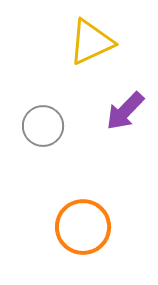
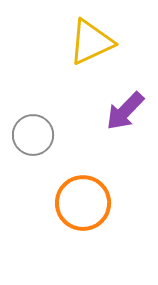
gray circle: moved 10 px left, 9 px down
orange circle: moved 24 px up
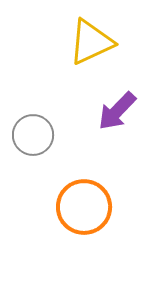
purple arrow: moved 8 px left
orange circle: moved 1 px right, 4 px down
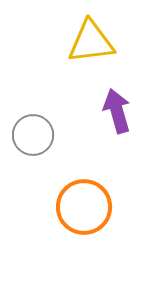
yellow triangle: rotated 18 degrees clockwise
purple arrow: rotated 120 degrees clockwise
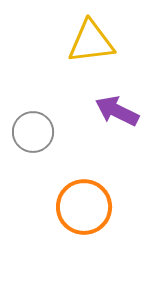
purple arrow: rotated 48 degrees counterclockwise
gray circle: moved 3 px up
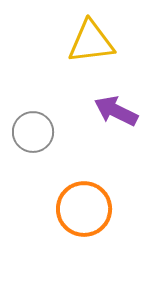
purple arrow: moved 1 px left
orange circle: moved 2 px down
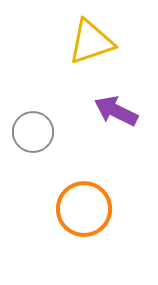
yellow triangle: rotated 12 degrees counterclockwise
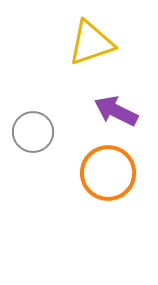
yellow triangle: moved 1 px down
orange circle: moved 24 px right, 36 px up
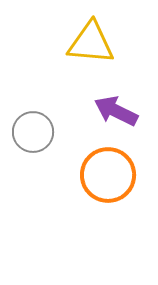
yellow triangle: rotated 24 degrees clockwise
orange circle: moved 2 px down
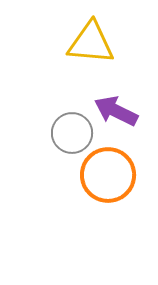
gray circle: moved 39 px right, 1 px down
